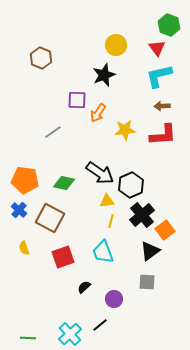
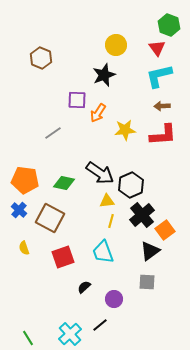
gray line: moved 1 px down
green line: rotated 56 degrees clockwise
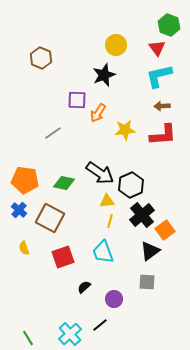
yellow line: moved 1 px left
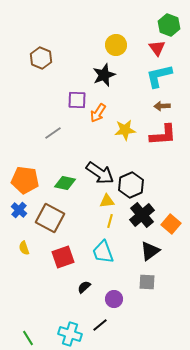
green diamond: moved 1 px right
orange square: moved 6 px right, 6 px up; rotated 12 degrees counterclockwise
cyan cross: rotated 30 degrees counterclockwise
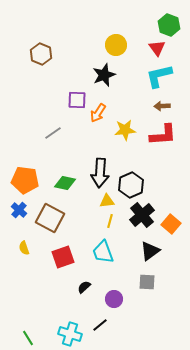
brown hexagon: moved 4 px up
black arrow: rotated 60 degrees clockwise
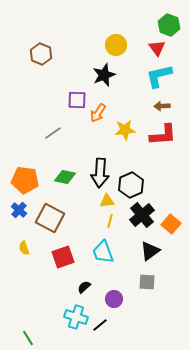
green diamond: moved 6 px up
cyan cross: moved 6 px right, 17 px up
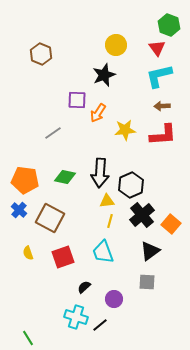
yellow semicircle: moved 4 px right, 5 px down
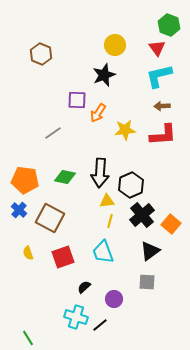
yellow circle: moved 1 px left
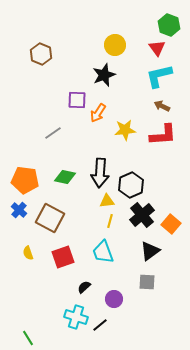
brown arrow: rotated 28 degrees clockwise
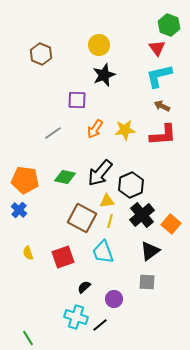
yellow circle: moved 16 px left
orange arrow: moved 3 px left, 16 px down
black arrow: rotated 36 degrees clockwise
brown square: moved 32 px right
